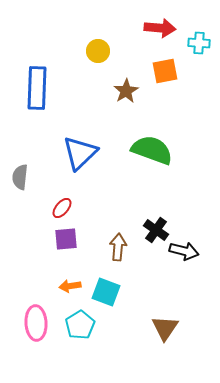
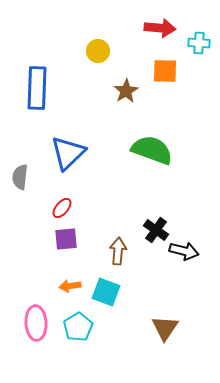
orange square: rotated 12 degrees clockwise
blue triangle: moved 12 px left
brown arrow: moved 4 px down
cyan pentagon: moved 2 px left, 2 px down
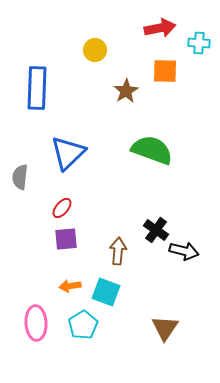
red arrow: rotated 16 degrees counterclockwise
yellow circle: moved 3 px left, 1 px up
cyan pentagon: moved 5 px right, 2 px up
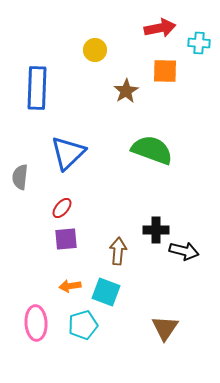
black cross: rotated 35 degrees counterclockwise
cyan pentagon: rotated 16 degrees clockwise
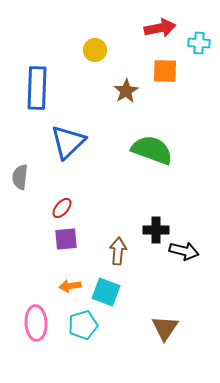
blue triangle: moved 11 px up
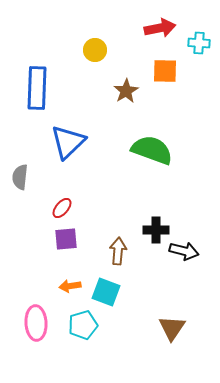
brown triangle: moved 7 px right
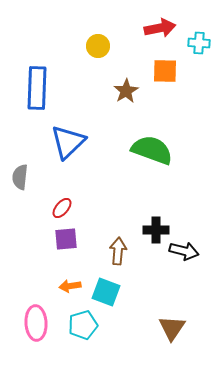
yellow circle: moved 3 px right, 4 px up
